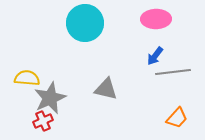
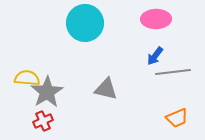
gray star: moved 3 px left, 6 px up; rotated 8 degrees counterclockwise
orange trapezoid: rotated 25 degrees clockwise
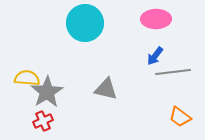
orange trapezoid: moved 3 px right, 1 px up; rotated 60 degrees clockwise
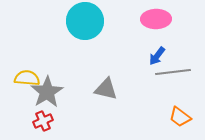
cyan circle: moved 2 px up
blue arrow: moved 2 px right
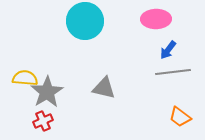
blue arrow: moved 11 px right, 6 px up
yellow semicircle: moved 2 px left
gray triangle: moved 2 px left, 1 px up
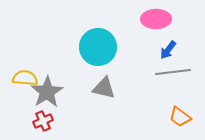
cyan circle: moved 13 px right, 26 px down
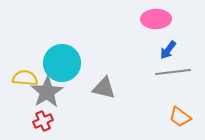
cyan circle: moved 36 px left, 16 px down
